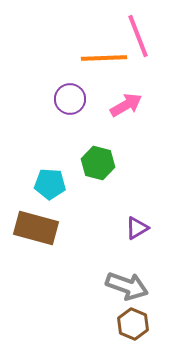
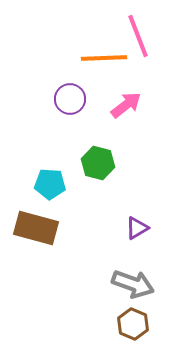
pink arrow: rotated 8 degrees counterclockwise
gray arrow: moved 6 px right, 2 px up
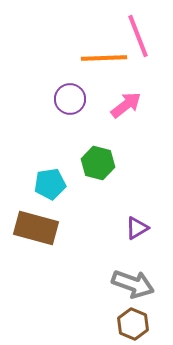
cyan pentagon: rotated 12 degrees counterclockwise
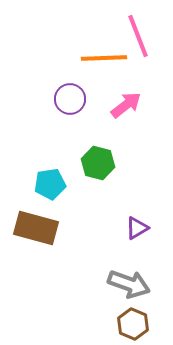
gray arrow: moved 4 px left
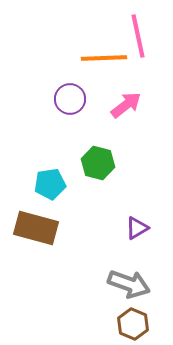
pink line: rotated 9 degrees clockwise
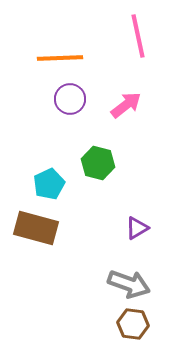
orange line: moved 44 px left
cyan pentagon: moved 1 px left; rotated 16 degrees counterclockwise
brown hexagon: rotated 16 degrees counterclockwise
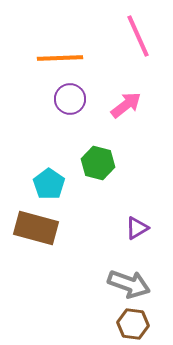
pink line: rotated 12 degrees counterclockwise
cyan pentagon: rotated 12 degrees counterclockwise
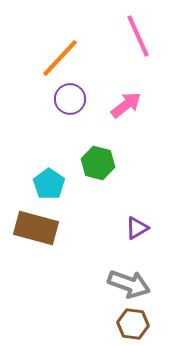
orange line: rotated 45 degrees counterclockwise
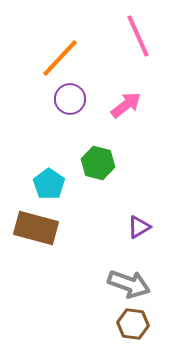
purple triangle: moved 2 px right, 1 px up
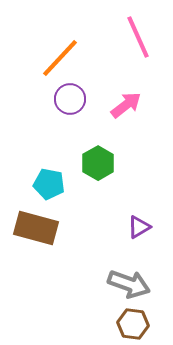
pink line: moved 1 px down
green hexagon: rotated 16 degrees clockwise
cyan pentagon: rotated 24 degrees counterclockwise
